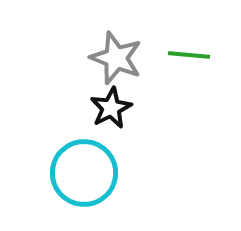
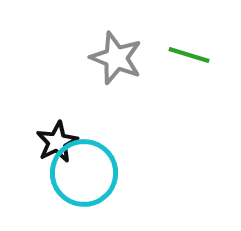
green line: rotated 12 degrees clockwise
black star: moved 54 px left, 34 px down
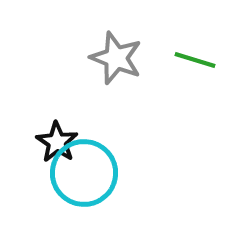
green line: moved 6 px right, 5 px down
black star: rotated 12 degrees counterclockwise
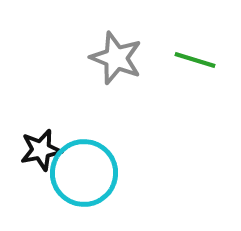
black star: moved 16 px left, 8 px down; rotated 27 degrees clockwise
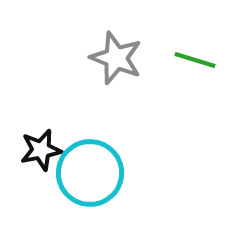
cyan circle: moved 6 px right
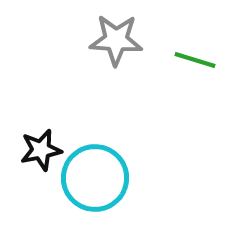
gray star: moved 18 px up; rotated 18 degrees counterclockwise
cyan circle: moved 5 px right, 5 px down
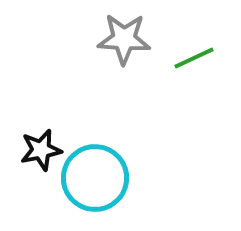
gray star: moved 8 px right, 1 px up
green line: moved 1 px left, 2 px up; rotated 42 degrees counterclockwise
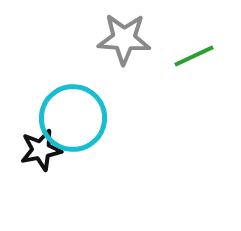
green line: moved 2 px up
cyan circle: moved 22 px left, 60 px up
